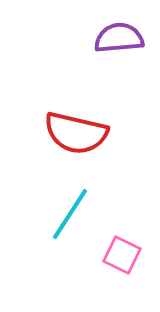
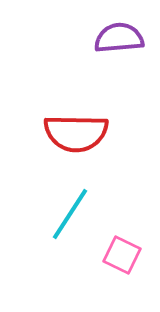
red semicircle: rotated 12 degrees counterclockwise
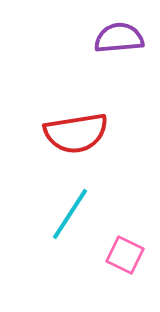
red semicircle: rotated 10 degrees counterclockwise
pink square: moved 3 px right
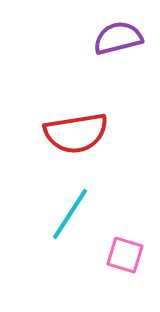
purple semicircle: moved 1 px left; rotated 9 degrees counterclockwise
pink square: rotated 9 degrees counterclockwise
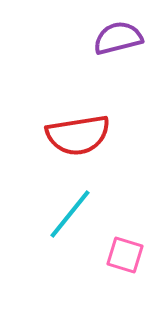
red semicircle: moved 2 px right, 2 px down
cyan line: rotated 6 degrees clockwise
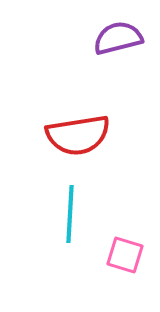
cyan line: rotated 36 degrees counterclockwise
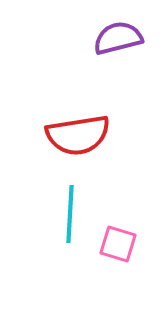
pink square: moved 7 px left, 11 px up
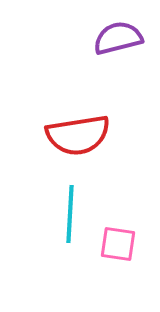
pink square: rotated 9 degrees counterclockwise
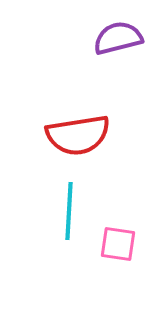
cyan line: moved 1 px left, 3 px up
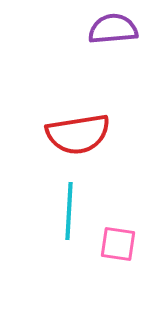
purple semicircle: moved 5 px left, 9 px up; rotated 9 degrees clockwise
red semicircle: moved 1 px up
